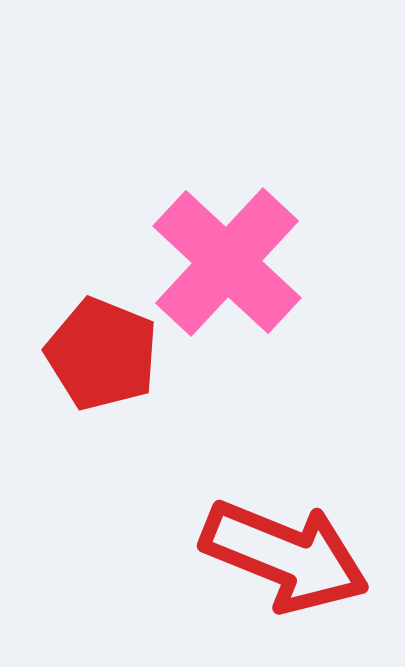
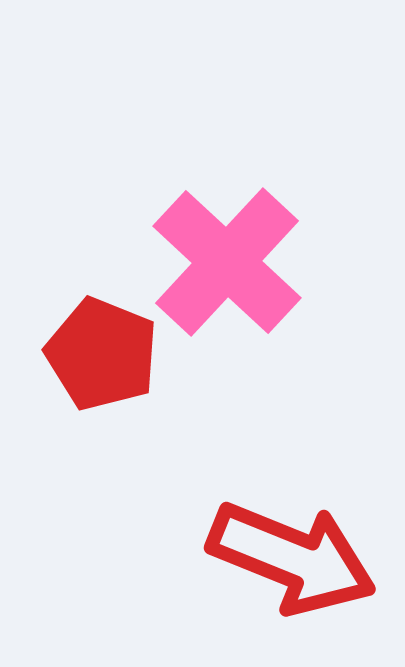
red arrow: moved 7 px right, 2 px down
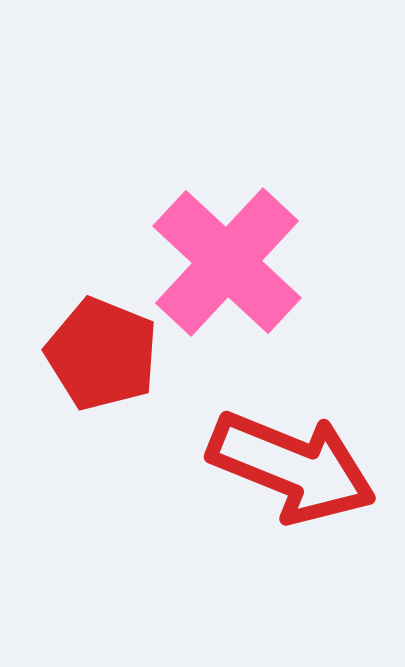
red arrow: moved 91 px up
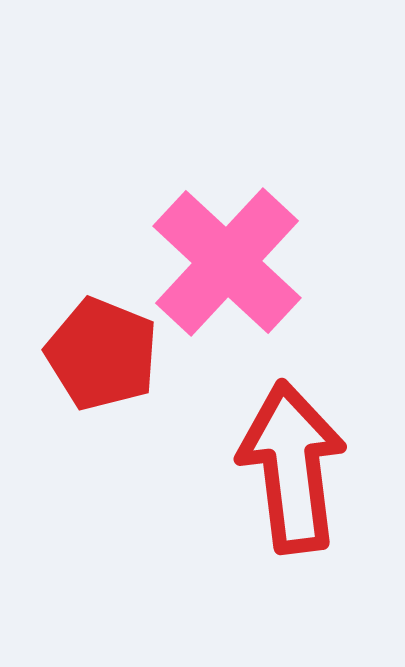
red arrow: rotated 119 degrees counterclockwise
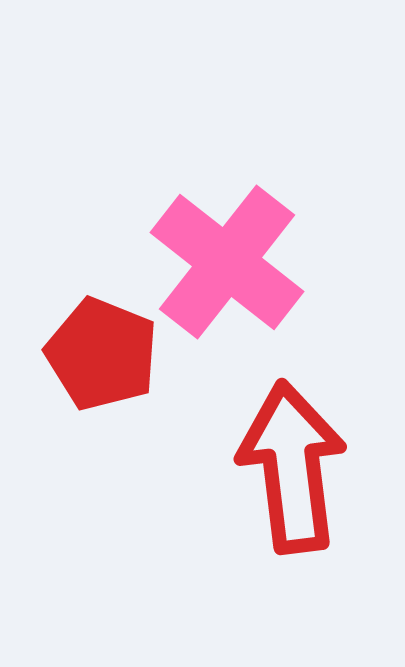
pink cross: rotated 5 degrees counterclockwise
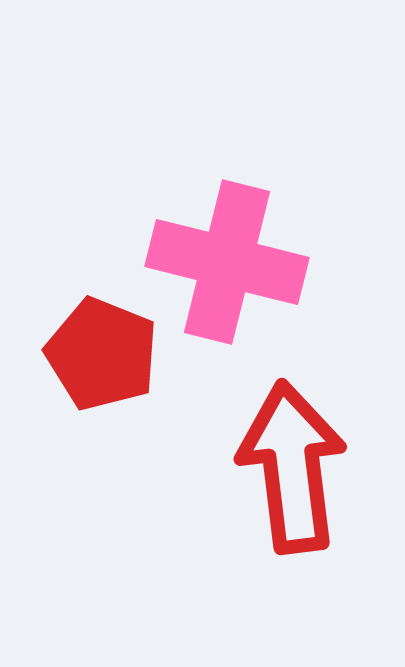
pink cross: rotated 24 degrees counterclockwise
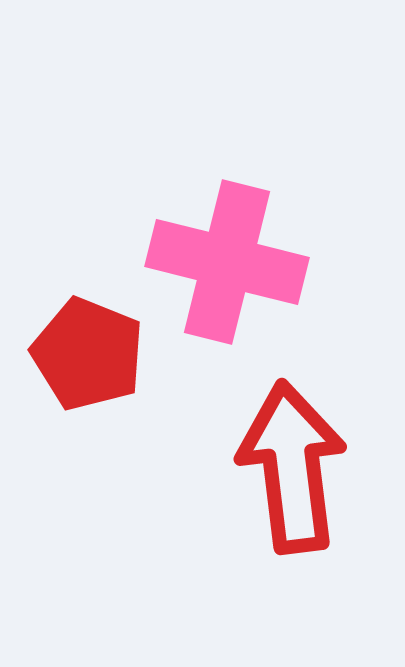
red pentagon: moved 14 px left
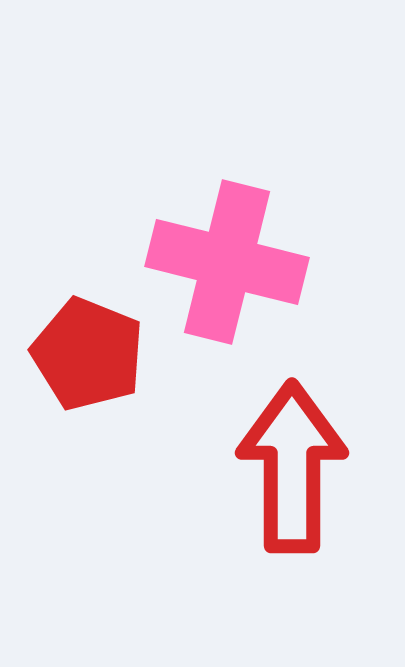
red arrow: rotated 7 degrees clockwise
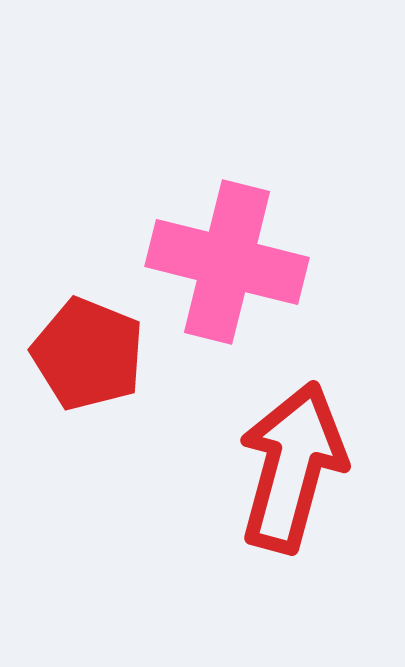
red arrow: rotated 15 degrees clockwise
